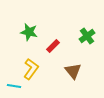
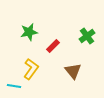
green star: rotated 24 degrees counterclockwise
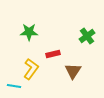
green star: rotated 12 degrees clockwise
red rectangle: moved 8 px down; rotated 32 degrees clockwise
brown triangle: rotated 12 degrees clockwise
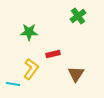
green cross: moved 9 px left, 20 px up
brown triangle: moved 3 px right, 3 px down
cyan line: moved 1 px left, 2 px up
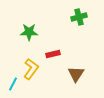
green cross: moved 1 px right, 1 px down; rotated 21 degrees clockwise
cyan line: rotated 72 degrees counterclockwise
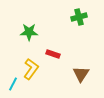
red rectangle: rotated 32 degrees clockwise
brown triangle: moved 5 px right
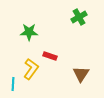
green cross: rotated 14 degrees counterclockwise
red rectangle: moved 3 px left, 2 px down
cyan line: rotated 24 degrees counterclockwise
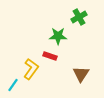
green star: moved 29 px right, 4 px down
cyan line: moved 1 px down; rotated 32 degrees clockwise
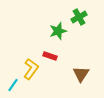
green star: moved 5 px up; rotated 18 degrees counterclockwise
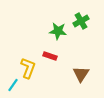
green cross: moved 2 px right, 4 px down
green star: rotated 24 degrees clockwise
yellow L-shape: moved 3 px left, 1 px up; rotated 15 degrees counterclockwise
